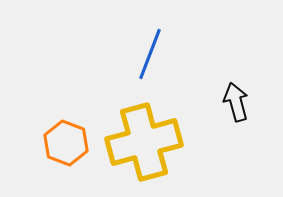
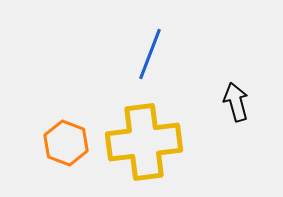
yellow cross: rotated 8 degrees clockwise
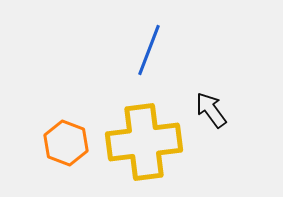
blue line: moved 1 px left, 4 px up
black arrow: moved 25 px left, 8 px down; rotated 21 degrees counterclockwise
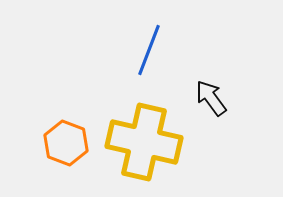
black arrow: moved 12 px up
yellow cross: rotated 20 degrees clockwise
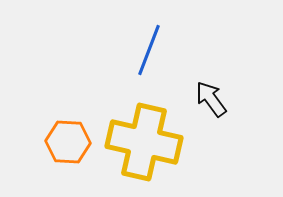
black arrow: moved 1 px down
orange hexagon: moved 2 px right, 1 px up; rotated 18 degrees counterclockwise
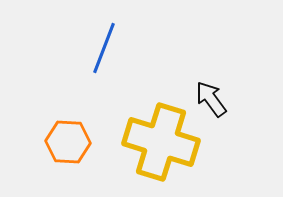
blue line: moved 45 px left, 2 px up
yellow cross: moved 17 px right; rotated 4 degrees clockwise
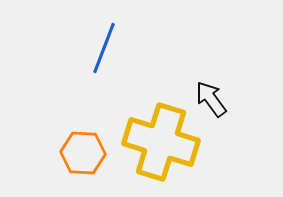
orange hexagon: moved 15 px right, 11 px down
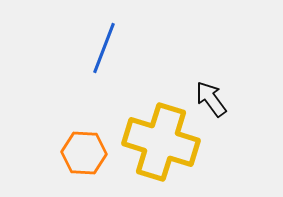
orange hexagon: moved 1 px right
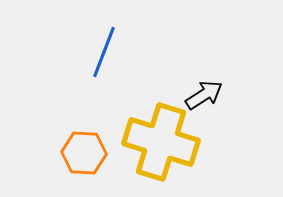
blue line: moved 4 px down
black arrow: moved 7 px left, 4 px up; rotated 93 degrees clockwise
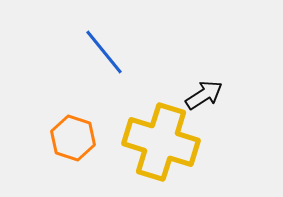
blue line: rotated 60 degrees counterclockwise
orange hexagon: moved 11 px left, 15 px up; rotated 15 degrees clockwise
